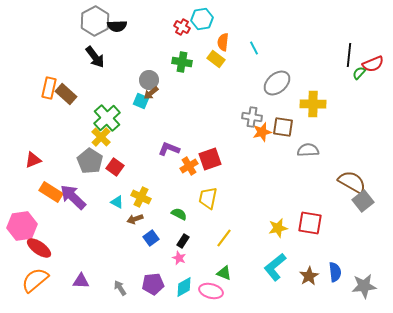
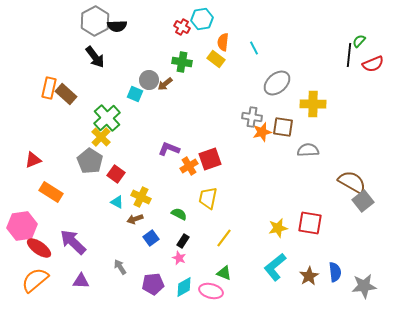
green semicircle at (359, 73): moved 32 px up
brown arrow at (151, 93): moved 14 px right, 9 px up
cyan square at (141, 101): moved 6 px left, 7 px up
red square at (115, 167): moved 1 px right, 7 px down
purple arrow at (73, 197): moved 45 px down
gray arrow at (120, 288): moved 21 px up
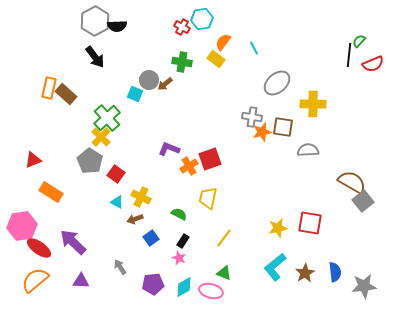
orange semicircle at (223, 42): rotated 30 degrees clockwise
brown star at (309, 276): moved 4 px left, 3 px up
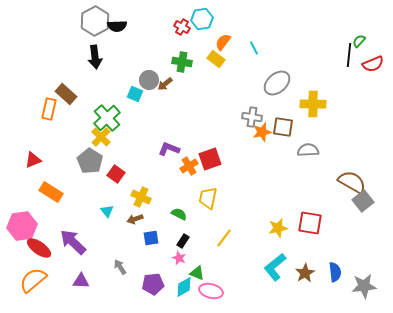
black arrow at (95, 57): rotated 30 degrees clockwise
orange rectangle at (49, 88): moved 21 px down
cyan triangle at (117, 202): moved 10 px left, 9 px down; rotated 24 degrees clockwise
blue square at (151, 238): rotated 28 degrees clockwise
green triangle at (224, 273): moved 27 px left
orange semicircle at (35, 280): moved 2 px left
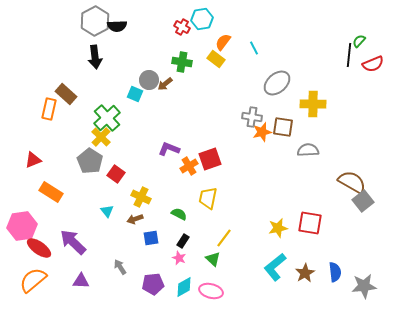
green triangle at (197, 273): moved 16 px right, 14 px up; rotated 21 degrees clockwise
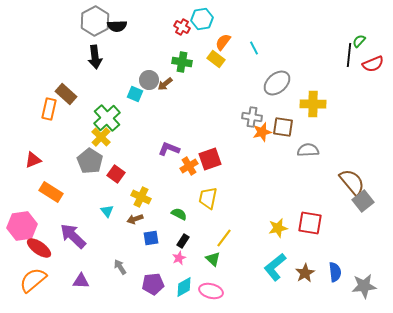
brown semicircle at (352, 182): rotated 20 degrees clockwise
purple arrow at (73, 242): moved 6 px up
pink star at (179, 258): rotated 24 degrees clockwise
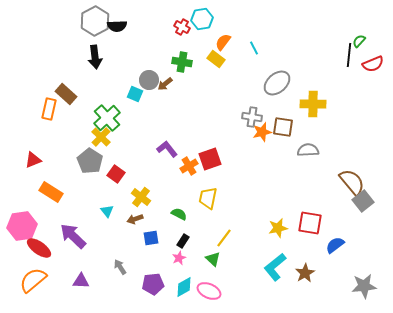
purple L-shape at (169, 149): moved 2 px left; rotated 30 degrees clockwise
yellow cross at (141, 197): rotated 12 degrees clockwise
blue semicircle at (335, 272): moved 27 px up; rotated 120 degrees counterclockwise
pink ellipse at (211, 291): moved 2 px left; rotated 10 degrees clockwise
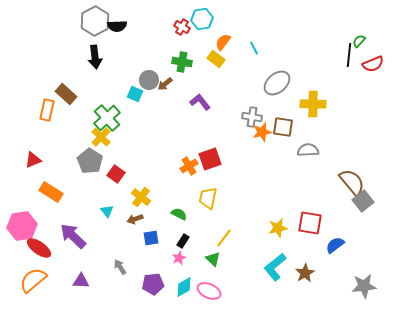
orange rectangle at (49, 109): moved 2 px left, 1 px down
purple L-shape at (167, 149): moved 33 px right, 47 px up
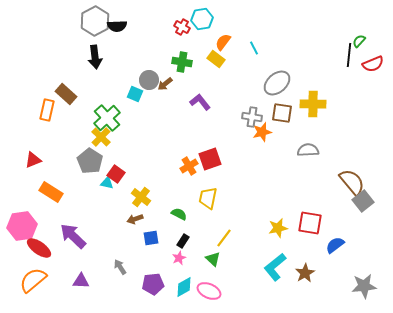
brown square at (283, 127): moved 1 px left, 14 px up
cyan triangle at (107, 211): moved 28 px up; rotated 40 degrees counterclockwise
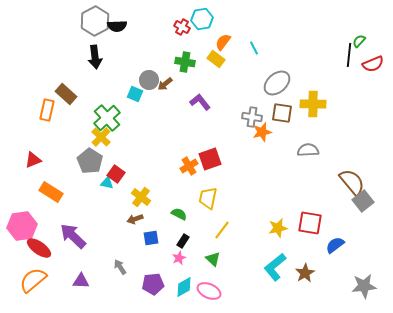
green cross at (182, 62): moved 3 px right
yellow line at (224, 238): moved 2 px left, 8 px up
